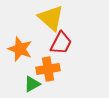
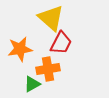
orange star: rotated 30 degrees counterclockwise
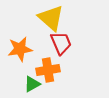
red trapezoid: rotated 50 degrees counterclockwise
orange cross: moved 1 px down
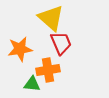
green triangle: rotated 36 degrees clockwise
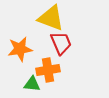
yellow triangle: rotated 20 degrees counterclockwise
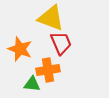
orange star: rotated 30 degrees clockwise
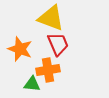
red trapezoid: moved 3 px left, 1 px down
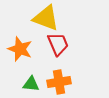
yellow triangle: moved 5 px left
orange cross: moved 11 px right, 12 px down
green triangle: moved 1 px left
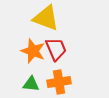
red trapezoid: moved 2 px left, 5 px down
orange star: moved 13 px right, 2 px down
